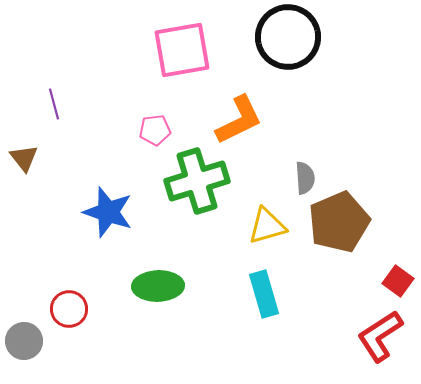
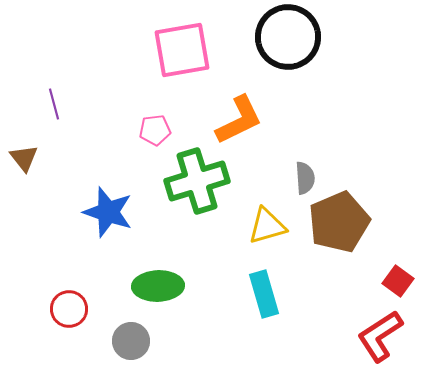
gray circle: moved 107 px right
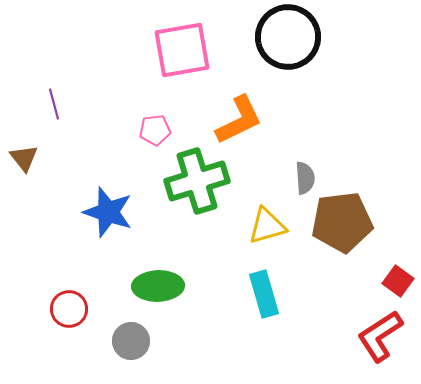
brown pentagon: moved 3 px right; rotated 16 degrees clockwise
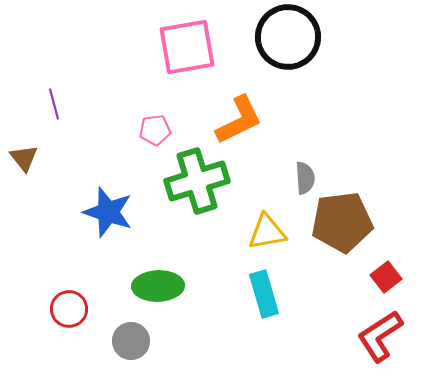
pink square: moved 5 px right, 3 px up
yellow triangle: moved 6 px down; rotated 6 degrees clockwise
red square: moved 12 px left, 4 px up; rotated 16 degrees clockwise
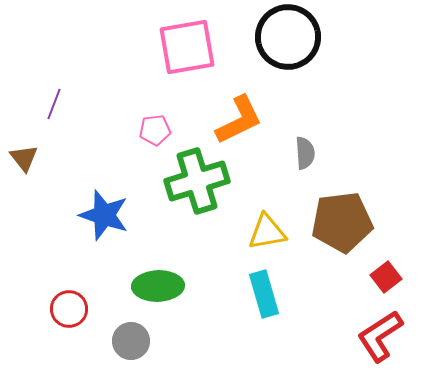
purple line: rotated 36 degrees clockwise
gray semicircle: moved 25 px up
blue star: moved 4 px left, 3 px down
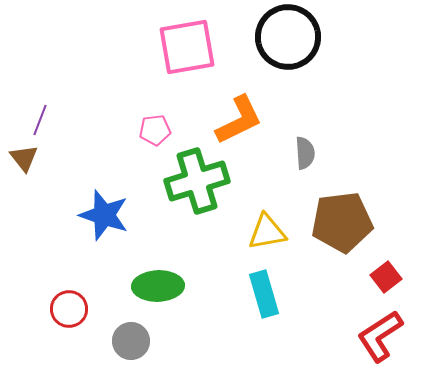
purple line: moved 14 px left, 16 px down
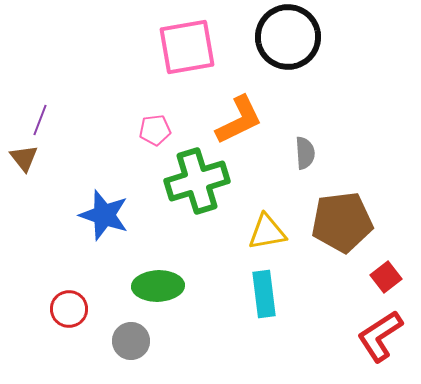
cyan rectangle: rotated 9 degrees clockwise
